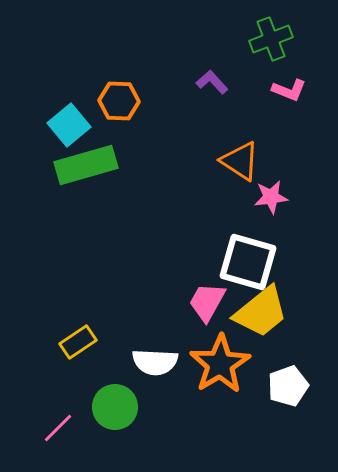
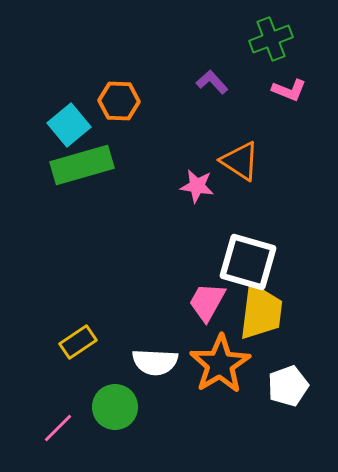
green rectangle: moved 4 px left
pink star: moved 74 px left, 11 px up; rotated 16 degrees clockwise
yellow trapezoid: rotated 44 degrees counterclockwise
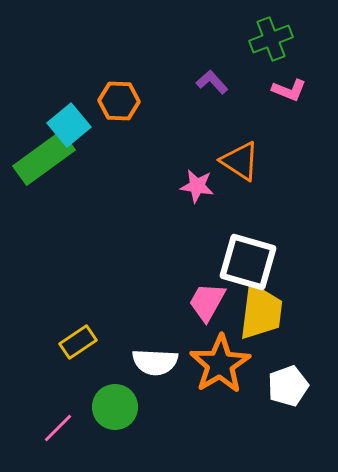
green rectangle: moved 38 px left, 7 px up; rotated 20 degrees counterclockwise
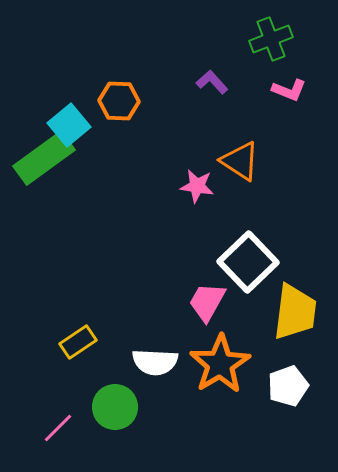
white square: rotated 30 degrees clockwise
yellow trapezoid: moved 34 px right
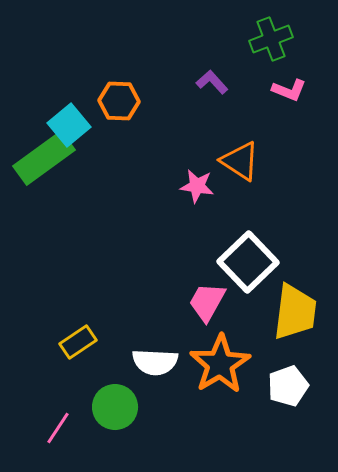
pink line: rotated 12 degrees counterclockwise
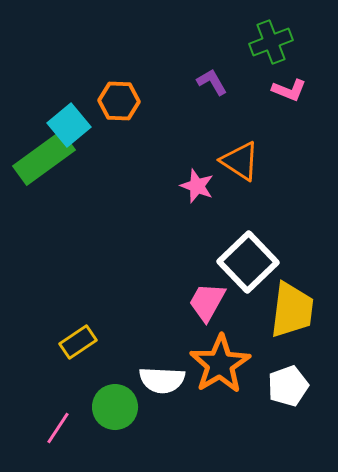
green cross: moved 3 px down
purple L-shape: rotated 12 degrees clockwise
pink star: rotated 12 degrees clockwise
yellow trapezoid: moved 3 px left, 2 px up
white semicircle: moved 7 px right, 18 px down
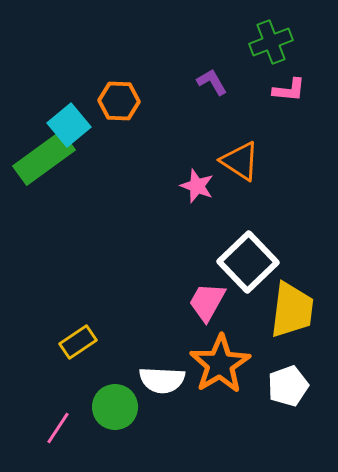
pink L-shape: rotated 16 degrees counterclockwise
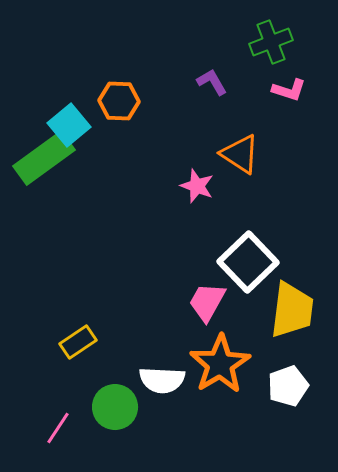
pink L-shape: rotated 12 degrees clockwise
orange triangle: moved 7 px up
